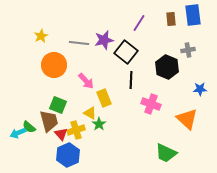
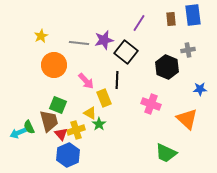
black line: moved 14 px left
green semicircle: rotated 24 degrees clockwise
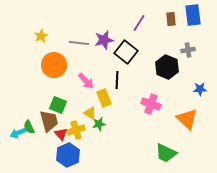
green star: rotated 24 degrees clockwise
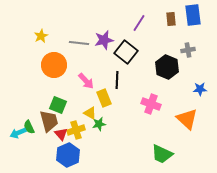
green trapezoid: moved 4 px left, 1 px down
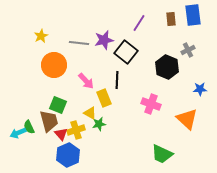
gray cross: rotated 16 degrees counterclockwise
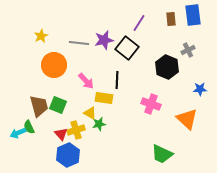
black square: moved 1 px right, 4 px up
yellow rectangle: rotated 60 degrees counterclockwise
brown trapezoid: moved 10 px left, 15 px up
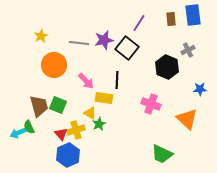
green star: rotated 16 degrees counterclockwise
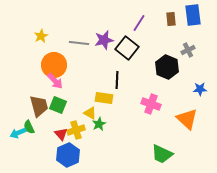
pink arrow: moved 31 px left
